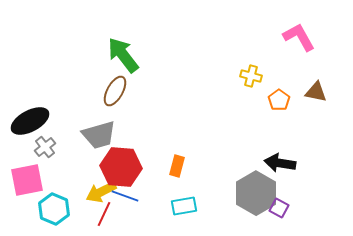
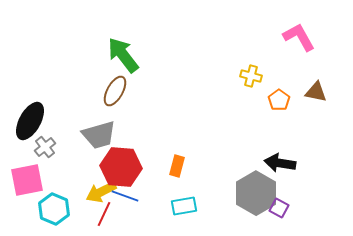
black ellipse: rotated 33 degrees counterclockwise
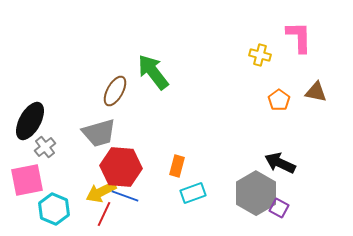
pink L-shape: rotated 28 degrees clockwise
green arrow: moved 30 px right, 17 px down
yellow cross: moved 9 px right, 21 px up
gray trapezoid: moved 2 px up
black arrow: rotated 16 degrees clockwise
cyan rectangle: moved 9 px right, 13 px up; rotated 10 degrees counterclockwise
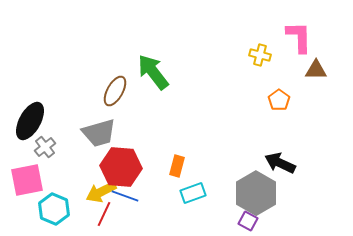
brown triangle: moved 22 px up; rotated 10 degrees counterclockwise
purple square: moved 31 px left, 13 px down
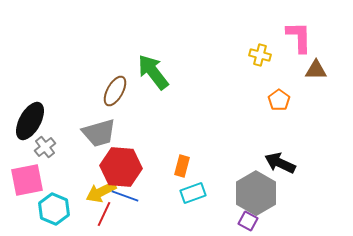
orange rectangle: moved 5 px right
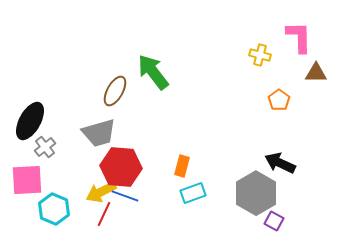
brown triangle: moved 3 px down
pink square: rotated 8 degrees clockwise
purple square: moved 26 px right
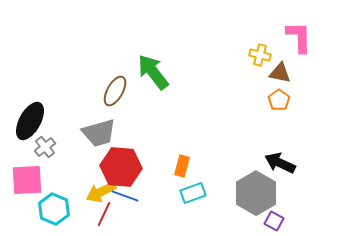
brown triangle: moved 36 px left; rotated 10 degrees clockwise
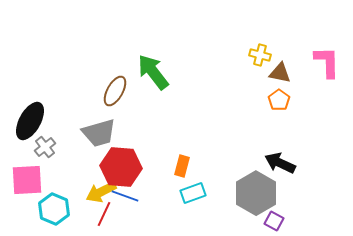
pink L-shape: moved 28 px right, 25 px down
